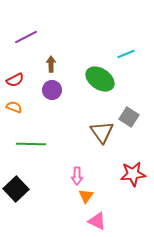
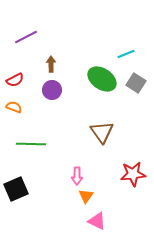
green ellipse: moved 2 px right
gray square: moved 7 px right, 34 px up
black square: rotated 20 degrees clockwise
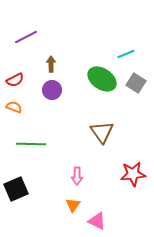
orange triangle: moved 13 px left, 9 px down
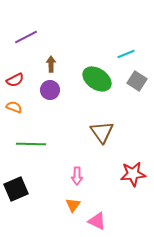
green ellipse: moved 5 px left
gray square: moved 1 px right, 2 px up
purple circle: moved 2 px left
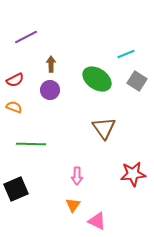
brown triangle: moved 2 px right, 4 px up
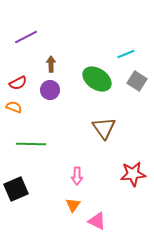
red semicircle: moved 3 px right, 3 px down
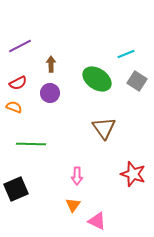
purple line: moved 6 px left, 9 px down
purple circle: moved 3 px down
red star: rotated 25 degrees clockwise
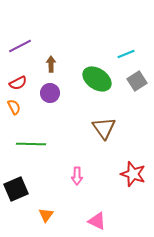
gray square: rotated 24 degrees clockwise
orange semicircle: rotated 42 degrees clockwise
orange triangle: moved 27 px left, 10 px down
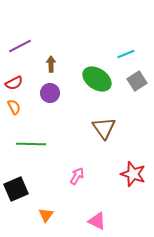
red semicircle: moved 4 px left
pink arrow: rotated 150 degrees counterclockwise
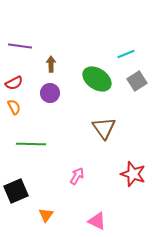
purple line: rotated 35 degrees clockwise
black square: moved 2 px down
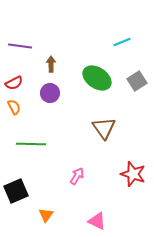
cyan line: moved 4 px left, 12 px up
green ellipse: moved 1 px up
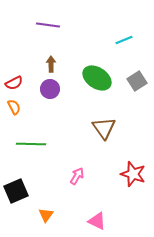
cyan line: moved 2 px right, 2 px up
purple line: moved 28 px right, 21 px up
purple circle: moved 4 px up
